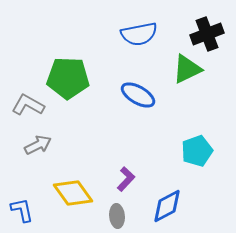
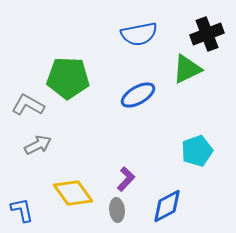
blue ellipse: rotated 60 degrees counterclockwise
gray ellipse: moved 6 px up
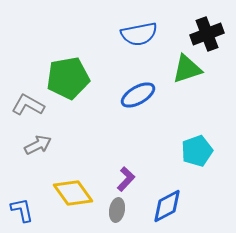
green triangle: rotated 8 degrees clockwise
green pentagon: rotated 12 degrees counterclockwise
gray ellipse: rotated 15 degrees clockwise
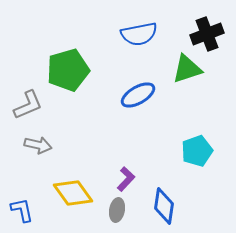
green pentagon: moved 8 px up; rotated 6 degrees counterclockwise
gray L-shape: rotated 128 degrees clockwise
gray arrow: rotated 40 degrees clockwise
blue diamond: moved 3 px left; rotated 54 degrees counterclockwise
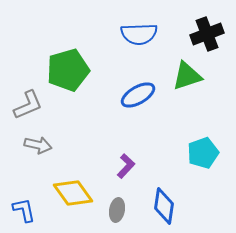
blue semicircle: rotated 9 degrees clockwise
green triangle: moved 7 px down
cyan pentagon: moved 6 px right, 2 px down
purple L-shape: moved 13 px up
blue L-shape: moved 2 px right
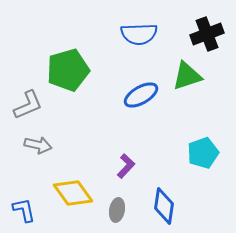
blue ellipse: moved 3 px right
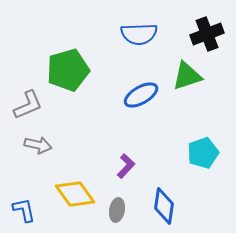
yellow diamond: moved 2 px right, 1 px down
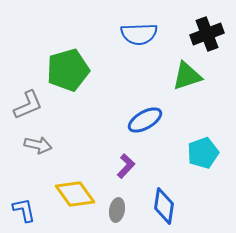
blue ellipse: moved 4 px right, 25 px down
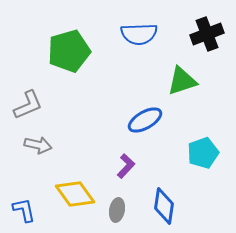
green pentagon: moved 1 px right, 19 px up
green triangle: moved 5 px left, 5 px down
